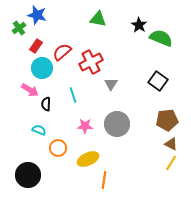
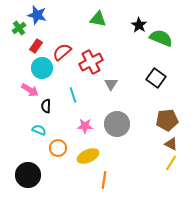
black square: moved 2 px left, 3 px up
black semicircle: moved 2 px down
yellow ellipse: moved 3 px up
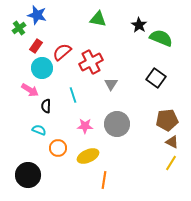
brown triangle: moved 1 px right, 2 px up
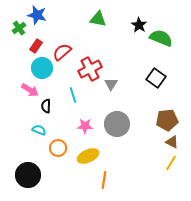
red cross: moved 1 px left, 7 px down
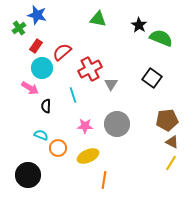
black square: moved 4 px left
pink arrow: moved 2 px up
cyan semicircle: moved 2 px right, 5 px down
